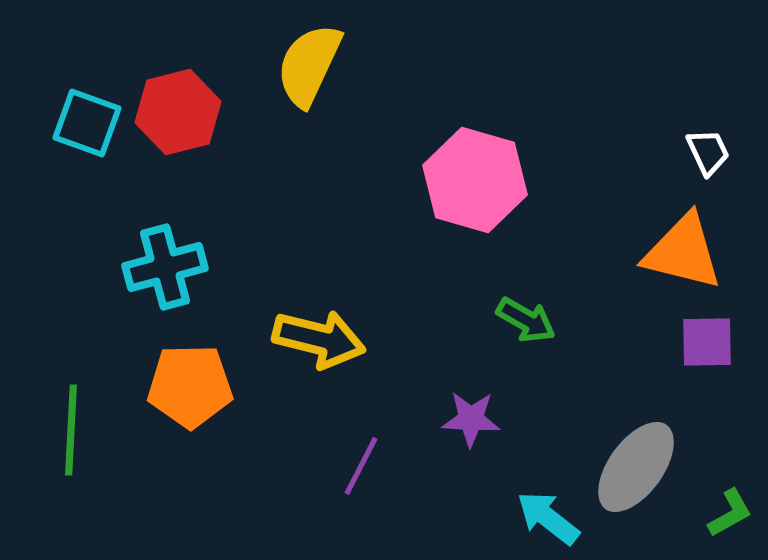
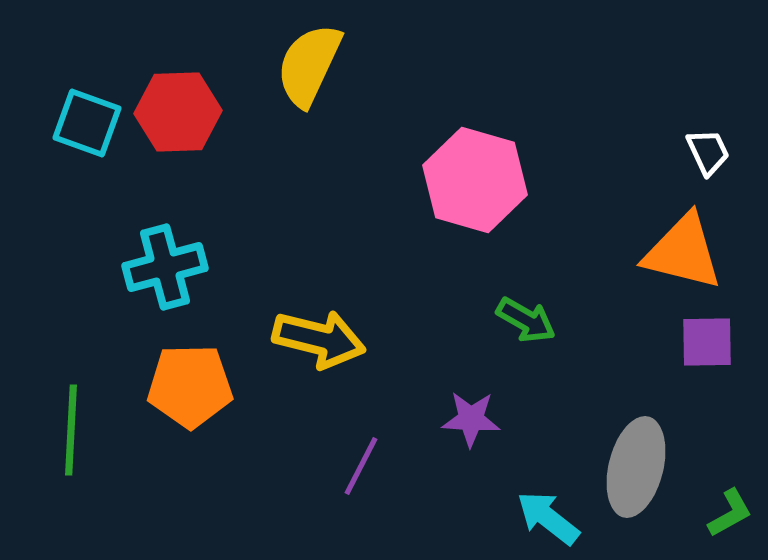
red hexagon: rotated 12 degrees clockwise
gray ellipse: rotated 22 degrees counterclockwise
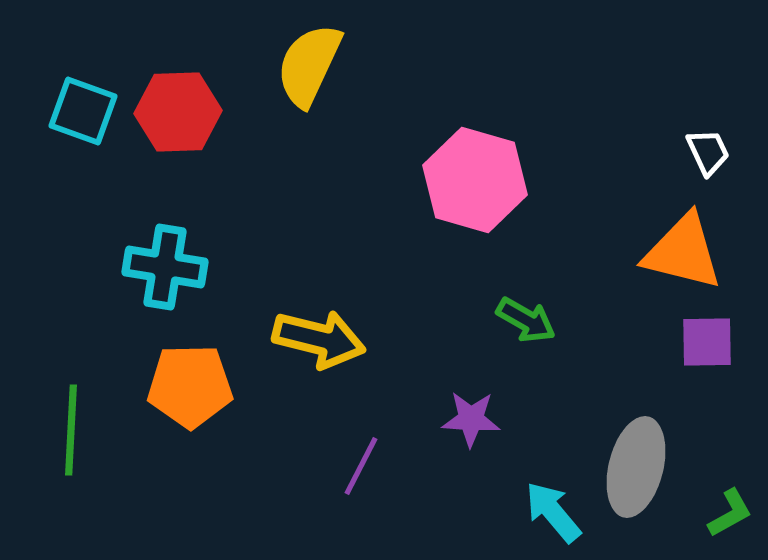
cyan square: moved 4 px left, 12 px up
cyan cross: rotated 24 degrees clockwise
cyan arrow: moved 5 px right, 6 px up; rotated 12 degrees clockwise
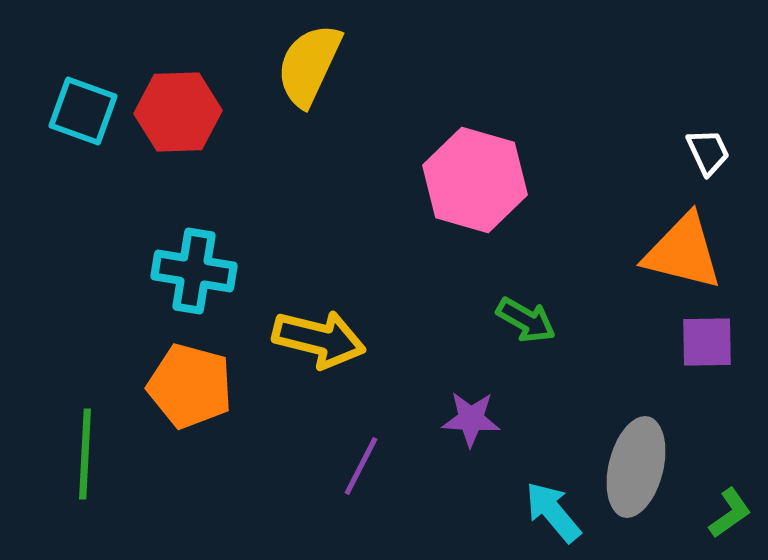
cyan cross: moved 29 px right, 4 px down
orange pentagon: rotated 16 degrees clockwise
green line: moved 14 px right, 24 px down
green L-shape: rotated 6 degrees counterclockwise
